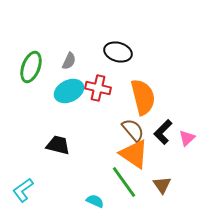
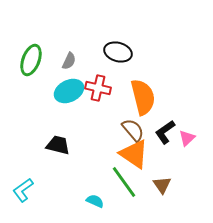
green ellipse: moved 7 px up
black L-shape: moved 2 px right; rotated 10 degrees clockwise
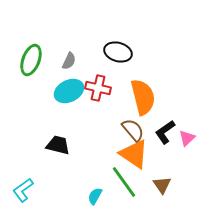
cyan semicircle: moved 5 px up; rotated 84 degrees counterclockwise
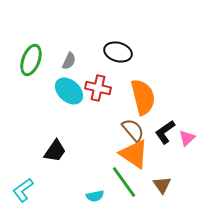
cyan ellipse: rotated 68 degrees clockwise
black trapezoid: moved 3 px left, 6 px down; rotated 110 degrees clockwise
cyan semicircle: rotated 132 degrees counterclockwise
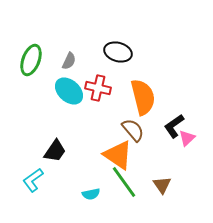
black L-shape: moved 9 px right, 6 px up
orange triangle: moved 16 px left, 1 px down
cyan L-shape: moved 10 px right, 10 px up
cyan semicircle: moved 4 px left, 2 px up
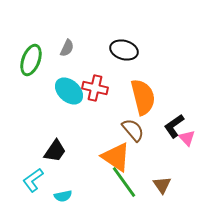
black ellipse: moved 6 px right, 2 px up
gray semicircle: moved 2 px left, 13 px up
red cross: moved 3 px left
pink triangle: rotated 30 degrees counterclockwise
orange triangle: moved 2 px left, 2 px down
cyan semicircle: moved 28 px left, 2 px down
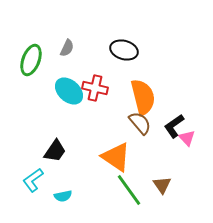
brown semicircle: moved 7 px right, 7 px up
green line: moved 5 px right, 8 px down
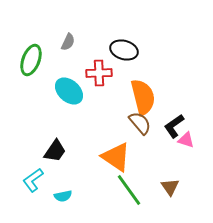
gray semicircle: moved 1 px right, 6 px up
red cross: moved 4 px right, 15 px up; rotated 15 degrees counterclockwise
pink triangle: moved 1 px left, 2 px down; rotated 30 degrees counterclockwise
brown triangle: moved 8 px right, 2 px down
